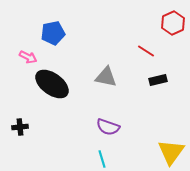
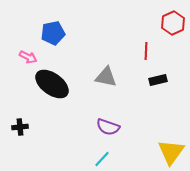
red line: rotated 60 degrees clockwise
cyan line: rotated 60 degrees clockwise
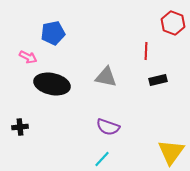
red hexagon: rotated 15 degrees counterclockwise
black ellipse: rotated 24 degrees counterclockwise
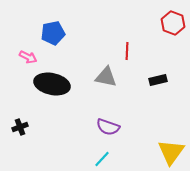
red line: moved 19 px left
black cross: rotated 14 degrees counterclockwise
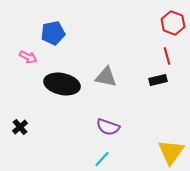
red line: moved 40 px right, 5 px down; rotated 18 degrees counterclockwise
black ellipse: moved 10 px right
black cross: rotated 21 degrees counterclockwise
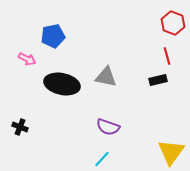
blue pentagon: moved 3 px down
pink arrow: moved 1 px left, 2 px down
black cross: rotated 28 degrees counterclockwise
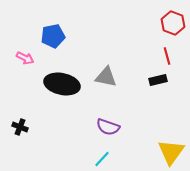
pink arrow: moved 2 px left, 1 px up
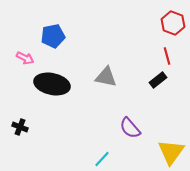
black rectangle: rotated 24 degrees counterclockwise
black ellipse: moved 10 px left
purple semicircle: moved 22 px right, 1 px down; rotated 30 degrees clockwise
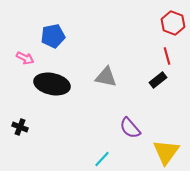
yellow triangle: moved 5 px left
